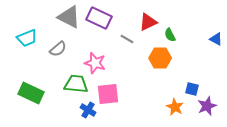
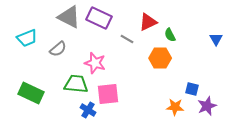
blue triangle: rotated 32 degrees clockwise
orange star: rotated 24 degrees counterclockwise
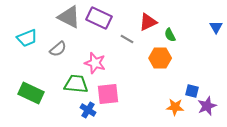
blue triangle: moved 12 px up
blue square: moved 2 px down
